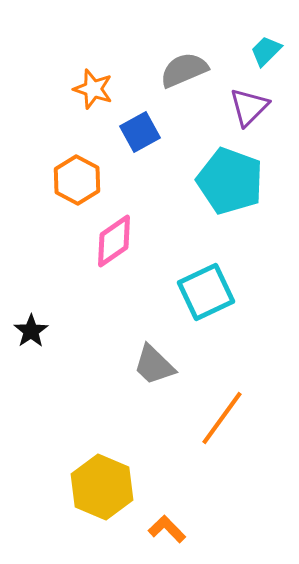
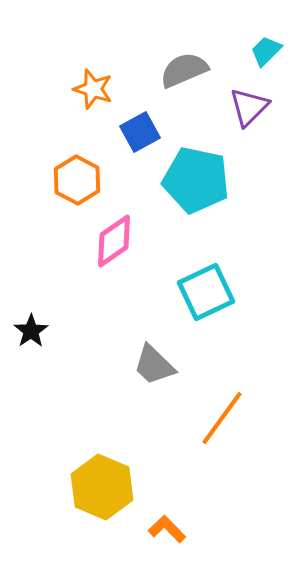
cyan pentagon: moved 34 px left, 1 px up; rotated 8 degrees counterclockwise
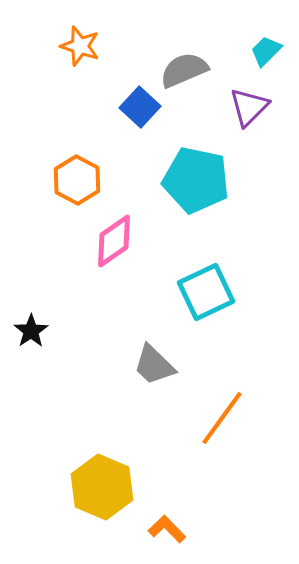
orange star: moved 13 px left, 43 px up
blue square: moved 25 px up; rotated 18 degrees counterclockwise
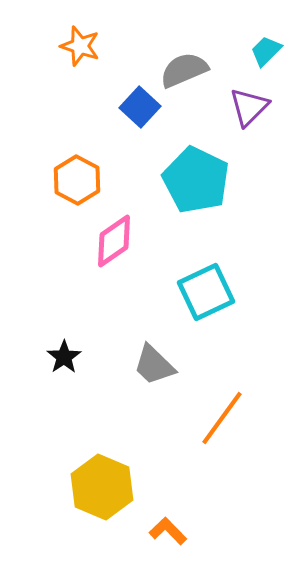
cyan pentagon: rotated 14 degrees clockwise
black star: moved 33 px right, 26 px down
orange L-shape: moved 1 px right, 2 px down
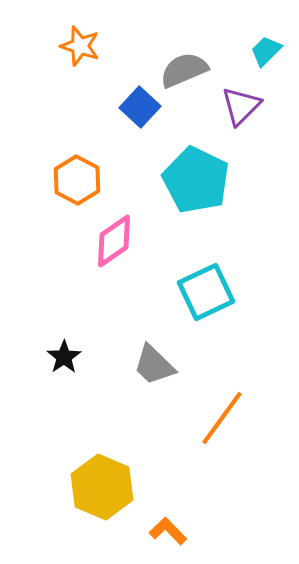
purple triangle: moved 8 px left, 1 px up
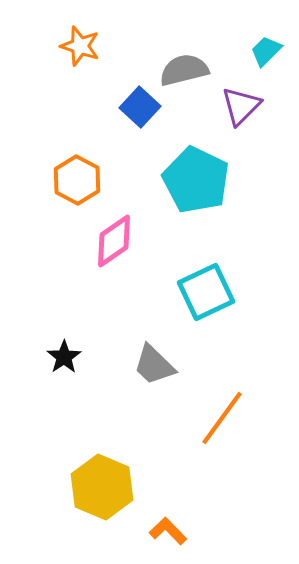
gray semicircle: rotated 9 degrees clockwise
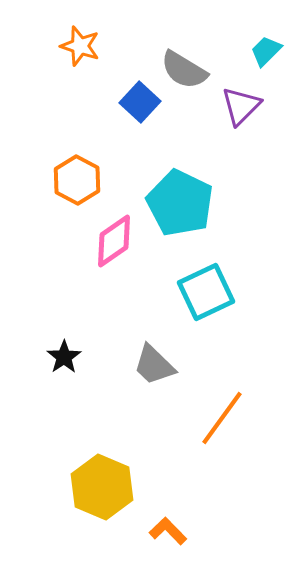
gray semicircle: rotated 135 degrees counterclockwise
blue square: moved 5 px up
cyan pentagon: moved 16 px left, 23 px down
